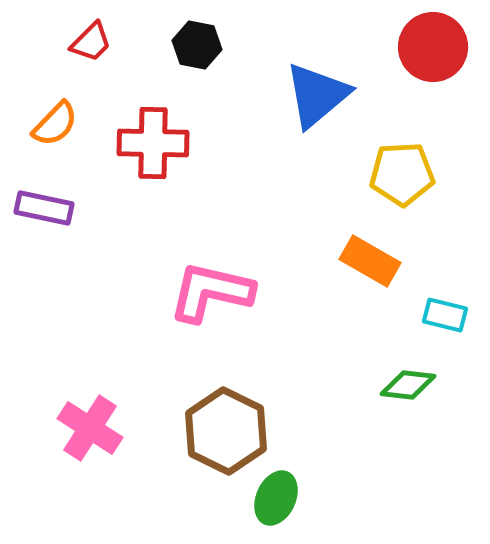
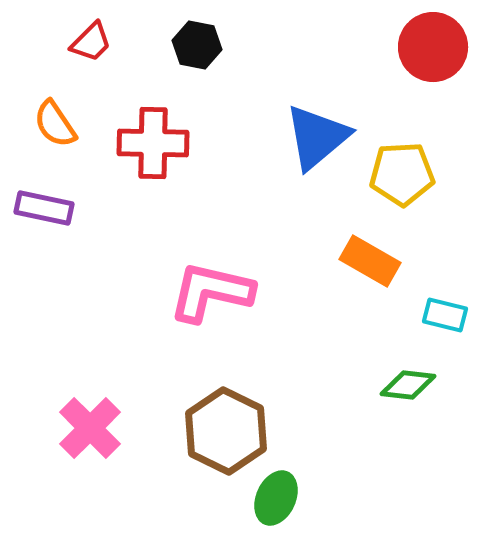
blue triangle: moved 42 px down
orange semicircle: rotated 102 degrees clockwise
pink cross: rotated 12 degrees clockwise
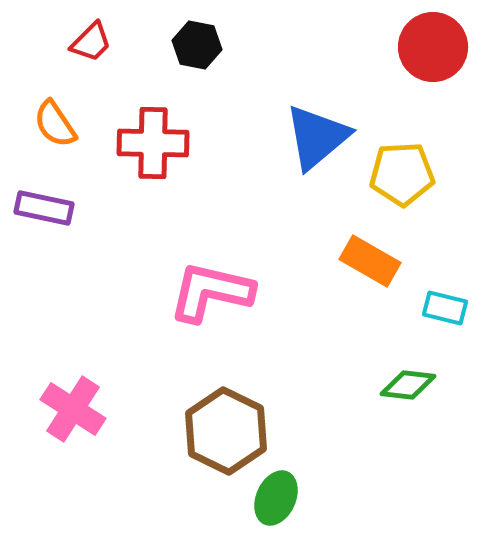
cyan rectangle: moved 7 px up
pink cross: moved 17 px left, 19 px up; rotated 12 degrees counterclockwise
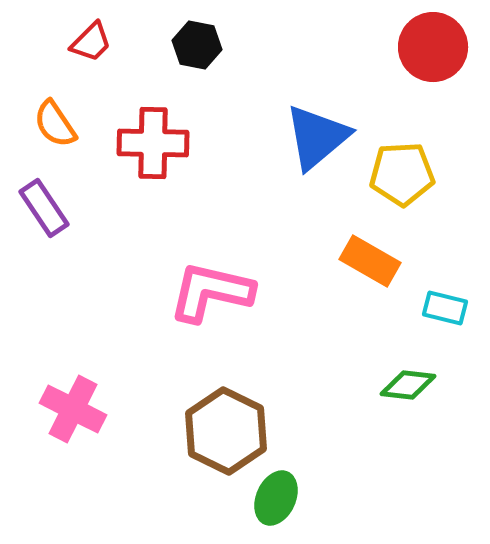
purple rectangle: rotated 44 degrees clockwise
pink cross: rotated 6 degrees counterclockwise
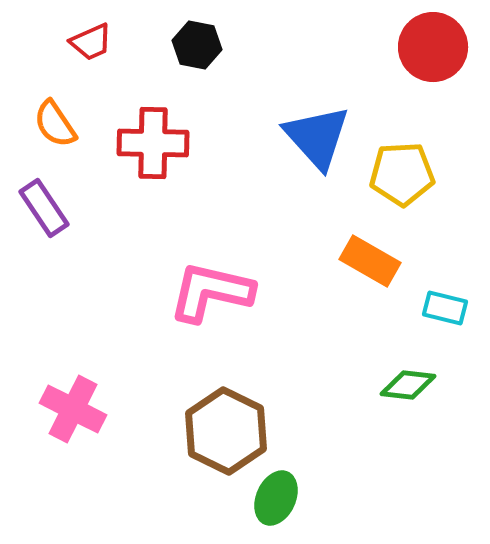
red trapezoid: rotated 21 degrees clockwise
blue triangle: rotated 32 degrees counterclockwise
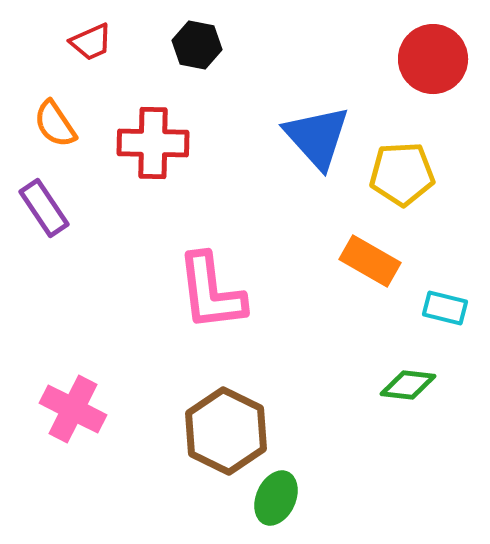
red circle: moved 12 px down
pink L-shape: rotated 110 degrees counterclockwise
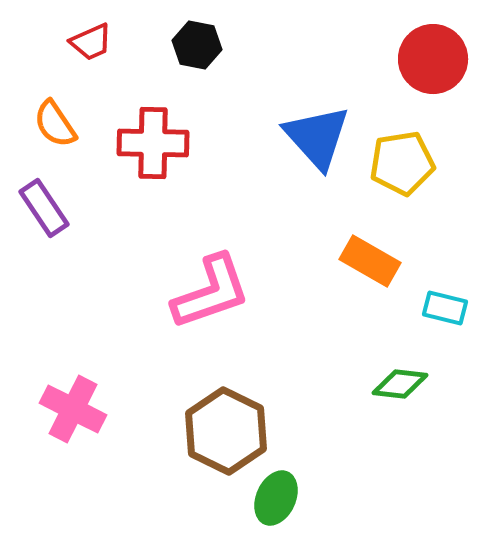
yellow pentagon: moved 11 px up; rotated 6 degrees counterclockwise
pink L-shape: rotated 102 degrees counterclockwise
green diamond: moved 8 px left, 1 px up
